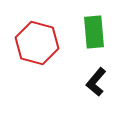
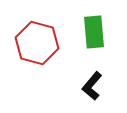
black L-shape: moved 4 px left, 4 px down
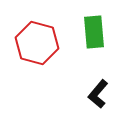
black L-shape: moved 6 px right, 8 px down
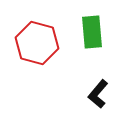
green rectangle: moved 2 px left
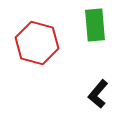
green rectangle: moved 3 px right, 7 px up
